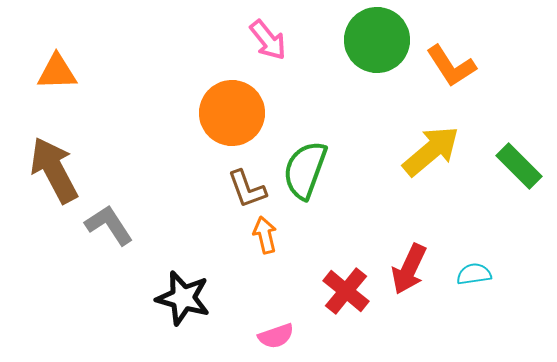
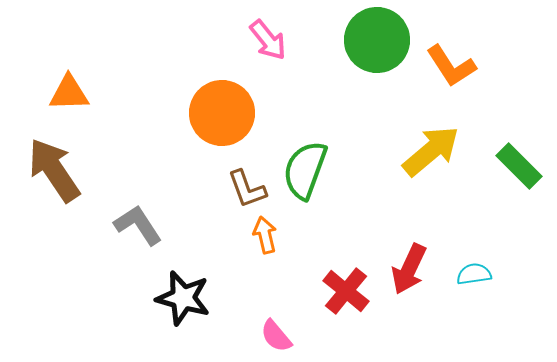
orange triangle: moved 12 px right, 21 px down
orange circle: moved 10 px left
brown arrow: rotated 6 degrees counterclockwise
gray L-shape: moved 29 px right
pink semicircle: rotated 69 degrees clockwise
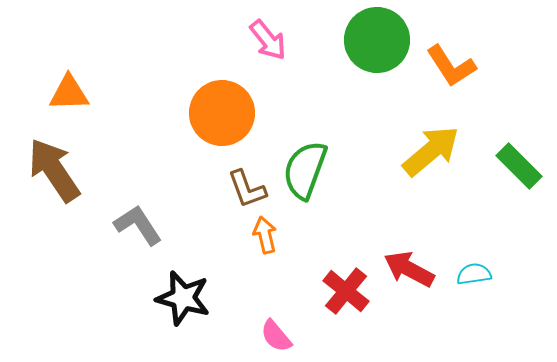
red arrow: rotated 93 degrees clockwise
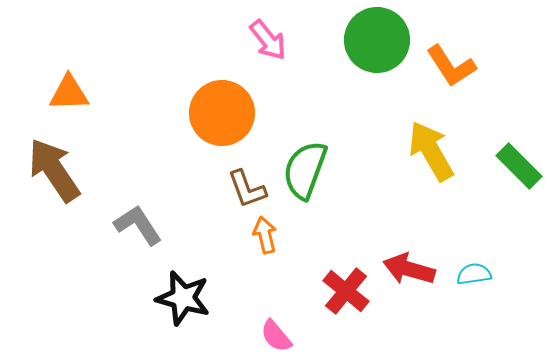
yellow arrow: rotated 80 degrees counterclockwise
red arrow: rotated 12 degrees counterclockwise
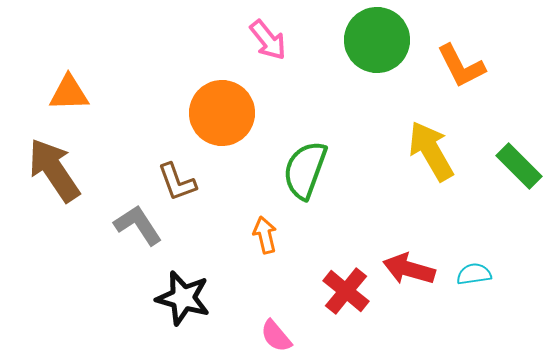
orange L-shape: moved 10 px right; rotated 6 degrees clockwise
brown L-shape: moved 70 px left, 7 px up
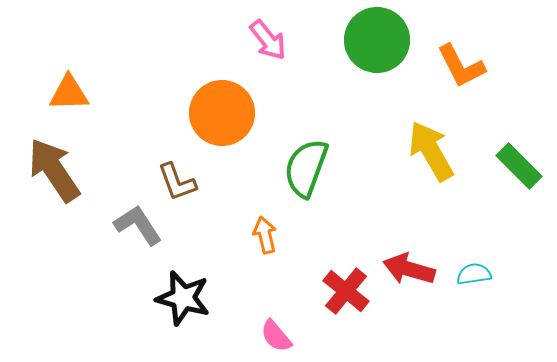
green semicircle: moved 1 px right, 2 px up
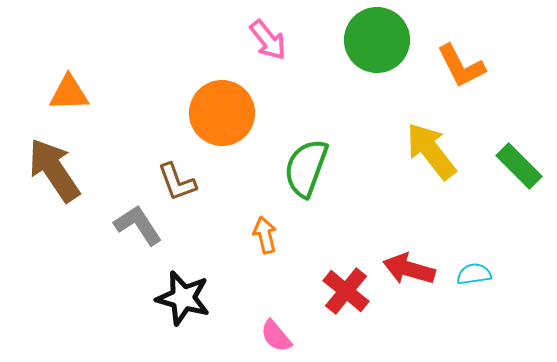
yellow arrow: rotated 8 degrees counterclockwise
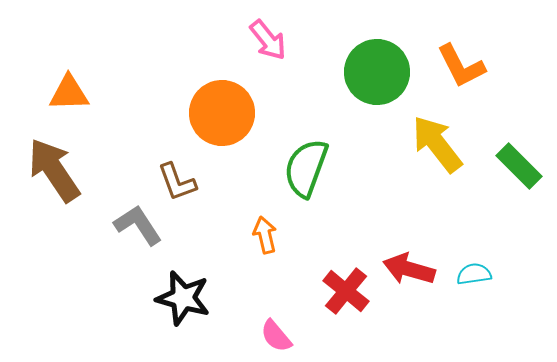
green circle: moved 32 px down
yellow arrow: moved 6 px right, 7 px up
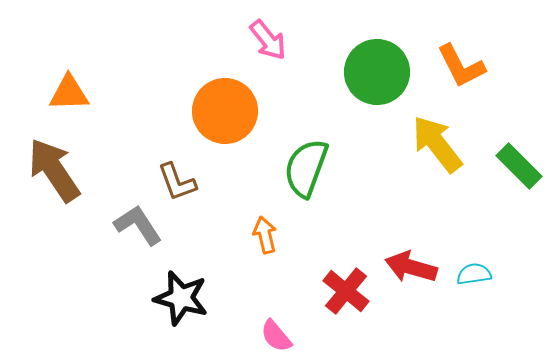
orange circle: moved 3 px right, 2 px up
red arrow: moved 2 px right, 2 px up
black star: moved 2 px left
